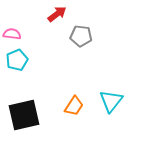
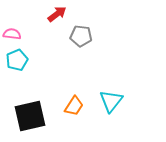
black square: moved 6 px right, 1 px down
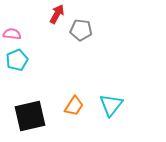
red arrow: rotated 24 degrees counterclockwise
gray pentagon: moved 6 px up
cyan triangle: moved 4 px down
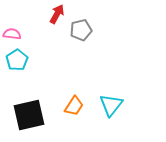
gray pentagon: rotated 20 degrees counterclockwise
cyan pentagon: rotated 10 degrees counterclockwise
black square: moved 1 px left, 1 px up
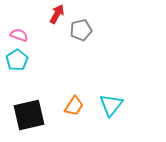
pink semicircle: moved 7 px right, 1 px down; rotated 12 degrees clockwise
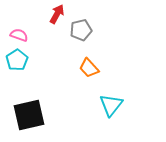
orange trapezoid: moved 15 px right, 38 px up; rotated 105 degrees clockwise
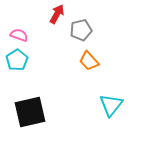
orange trapezoid: moved 7 px up
black square: moved 1 px right, 3 px up
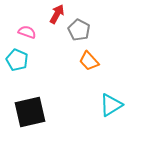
gray pentagon: moved 2 px left; rotated 30 degrees counterclockwise
pink semicircle: moved 8 px right, 3 px up
cyan pentagon: rotated 15 degrees counterclockwise
cyan triangle: rotated 20 degrees clockwise
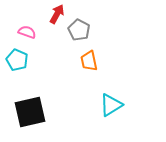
orange trapezoid: rotated 30 degrees clockwise
